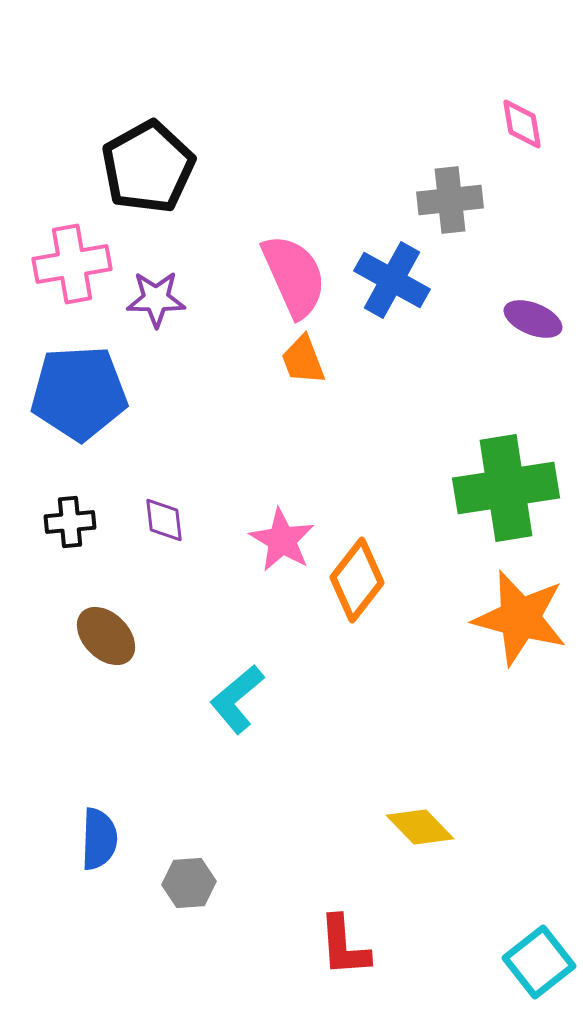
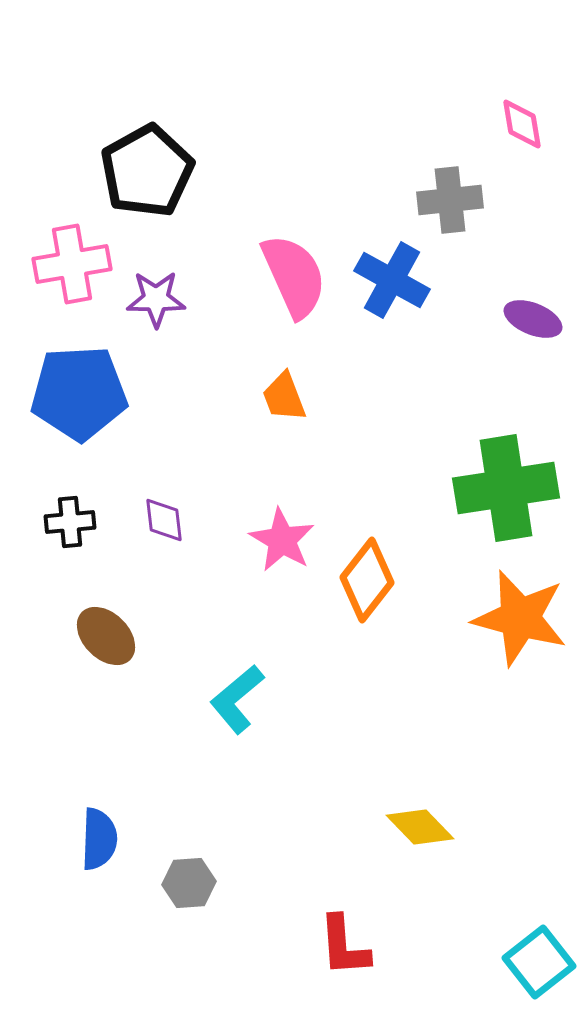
black pentagon: moved 1 px left, 4 px down
orange trapezoid: moved 19 px left, 37 px down
orange diamond: moved 10 px right
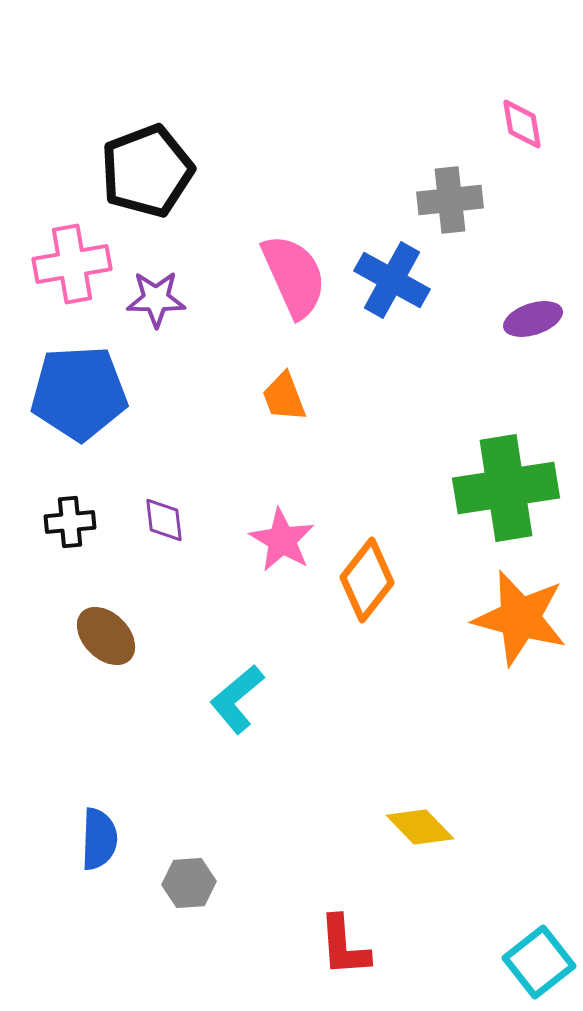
black pentagon: rotated 8 degrees clockwise
purple ellipse: rotated 40 degrees counterclockwise
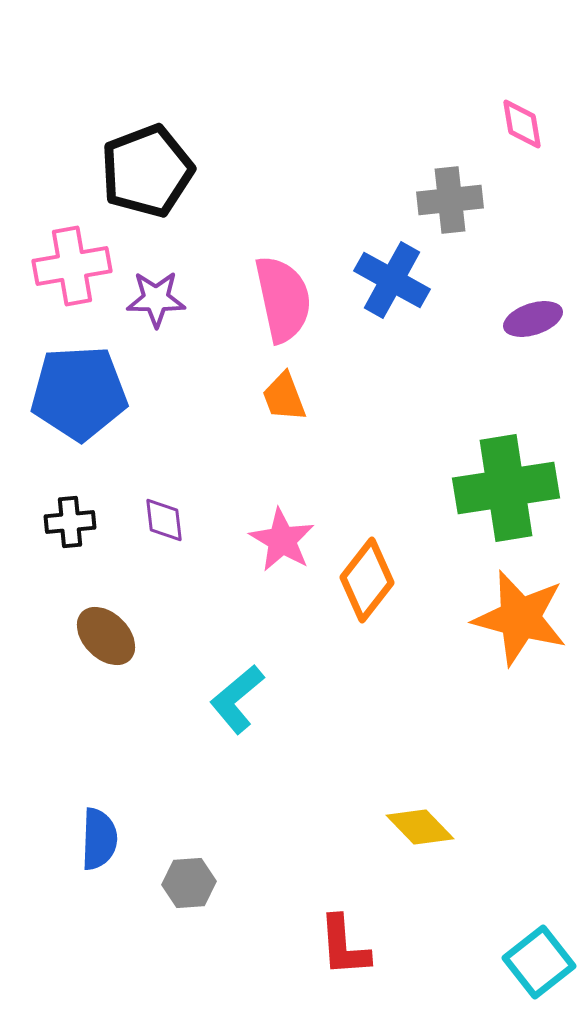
pink cross: moved 2 px down
pink semicircle: moved 11 px left, 23 px down; rotated 12 degrees clockwise
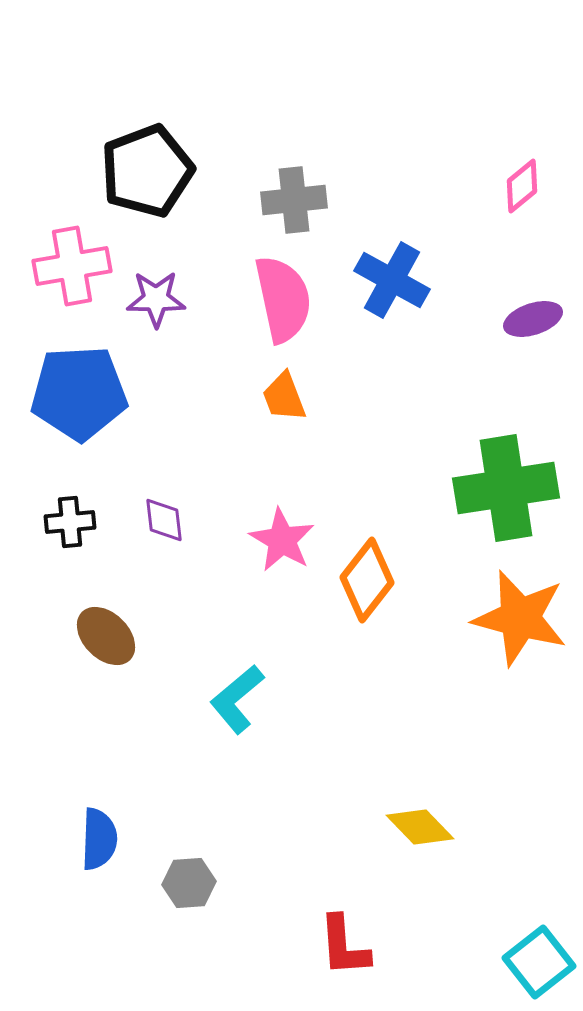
pink diamond: moved 62 px down; rotated 60 degrees clockwise
gray cross: moved 156 px left
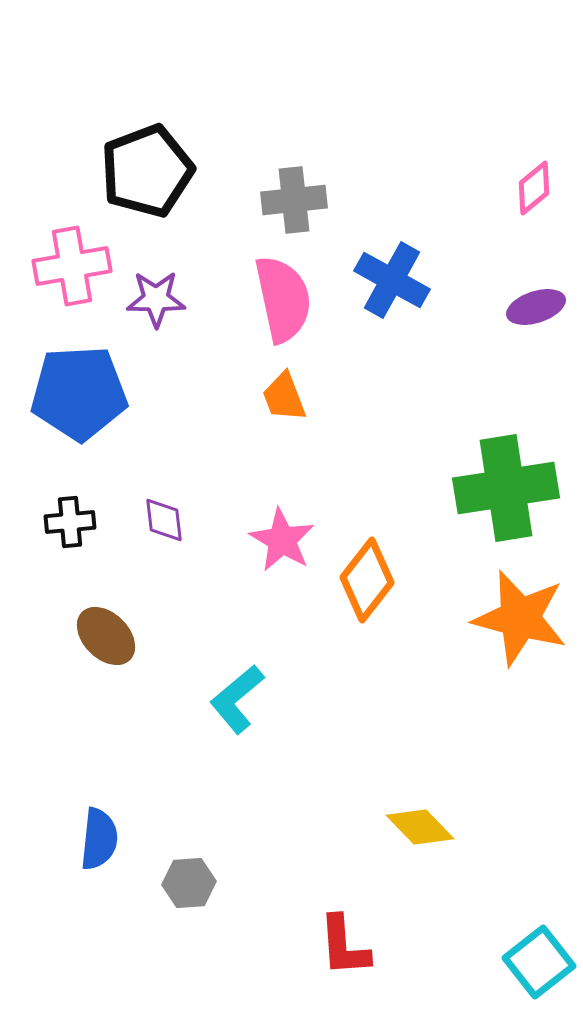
pink diamond: moved 12 px right, 2 px down
purple ellipse: moved 3 px right, 12 px up
blue semicircle: rotated 4 degrees clockwise
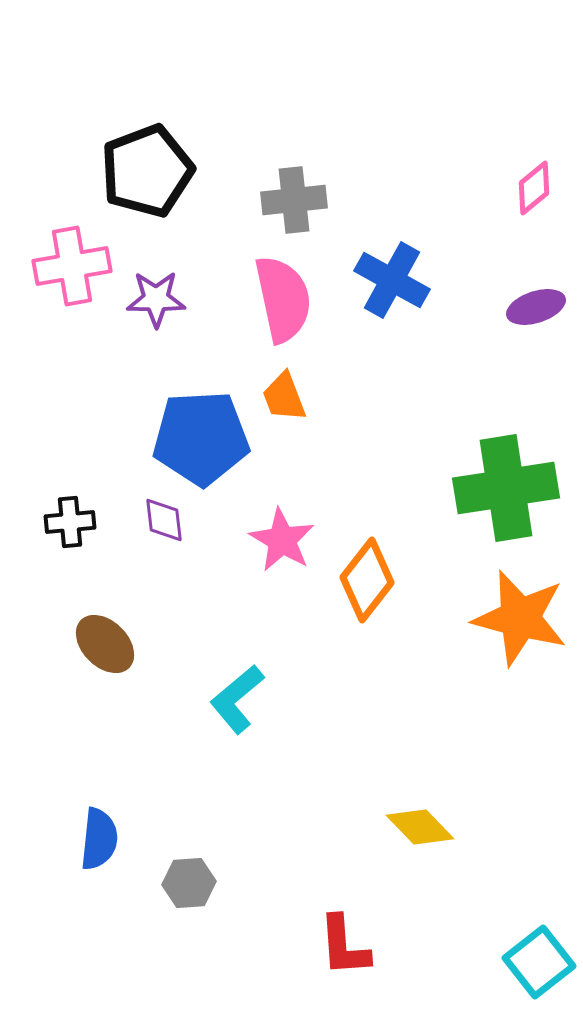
blue pentagon: moved 122 px right, 45 px down
brown ellipse: moved 1 px left, 8 px down
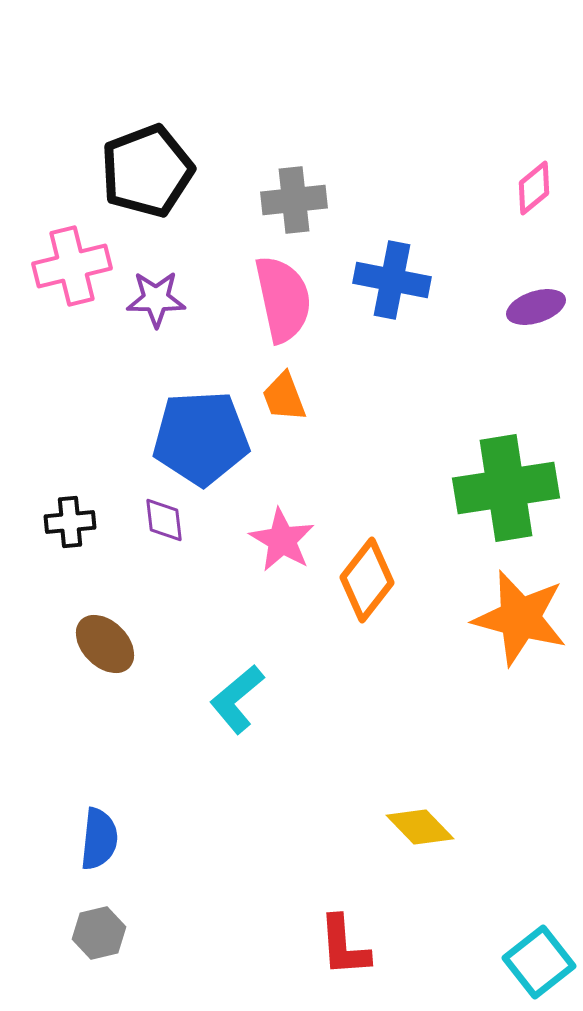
pink cross: rotated 4 degrees counterclockwise
blue cross: rotated 18 degrees counterclockwise
gray hexagon: moved 90 px left, 50 px down; rotated 9 degrees counterclockwise
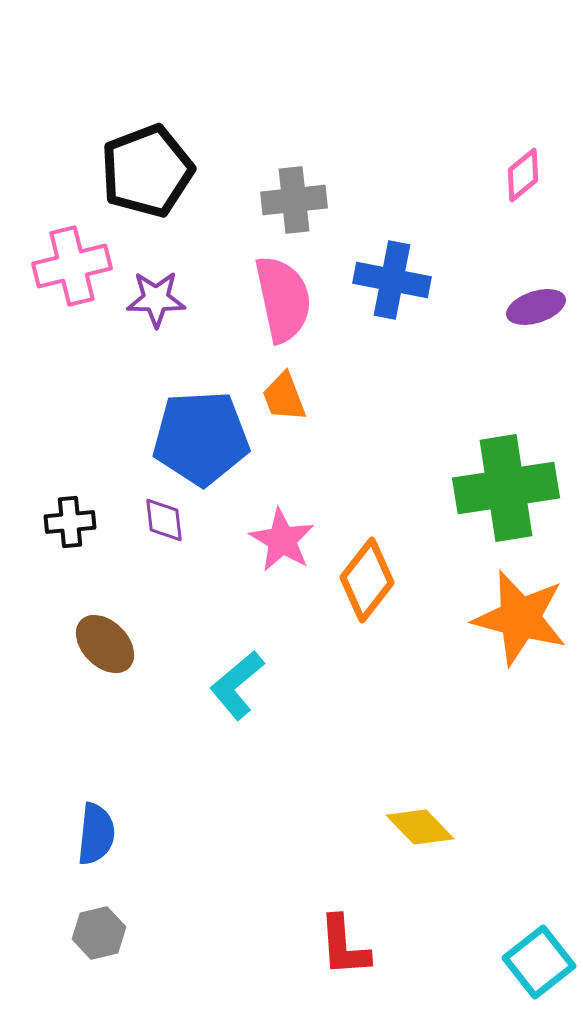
pink diamond: moved 11 px left, 13 px up
cyan L-shape: moved 14 px up
blue semicircle: moved 3 px left, 5 px up
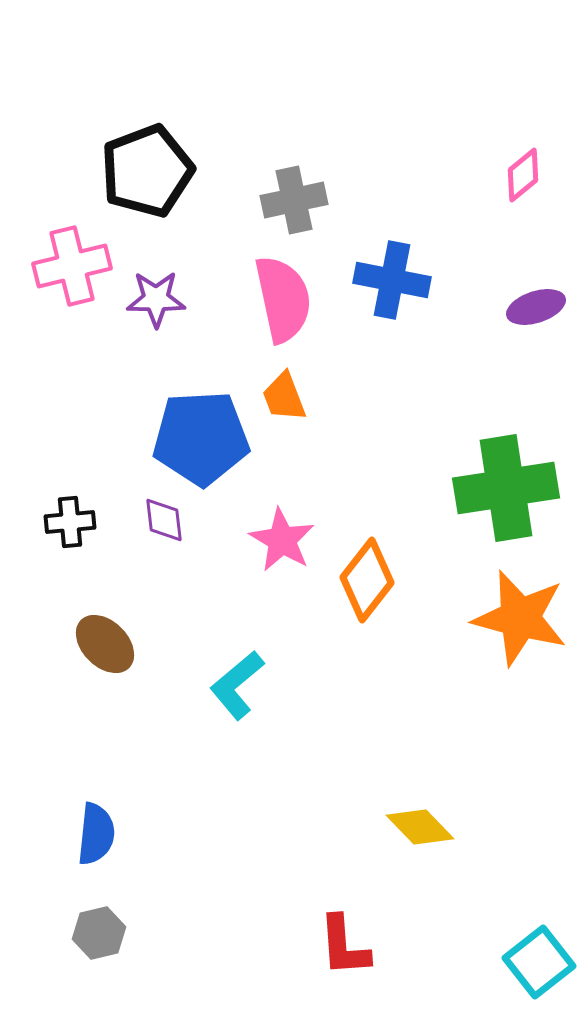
gray cross: rotated 6 degrees counterclockwise
